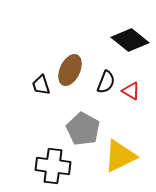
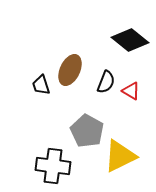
gray pentagon: moved 4 px right, 2 px down
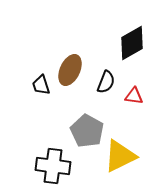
black diamond: moved 2 px right, 3 px down; rotated 69 degrees counterclockwise
red triangle: moved 3 px right, 5 px down; rotated 24 degrees counterclockwise
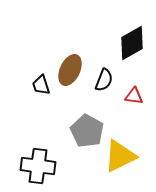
black semicircle: moved 2 px left, 2 px up
black cross: moved 15 px left
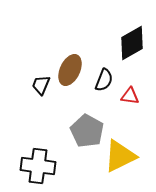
black trapezoid: rotated 40 degrees clockwise
red triangle: moved 4 px left
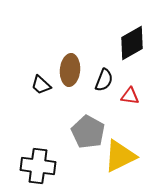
brown ellipse: rotated 20 degrees counterclockwise
black trapezoid: rotated 70 degrees counterclockwise
gray pentagon: moved 1 px right, 1 px down
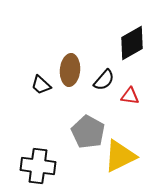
black semicircle: rotated 20 degrees clockwise
